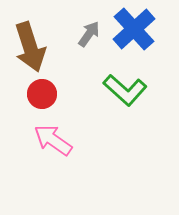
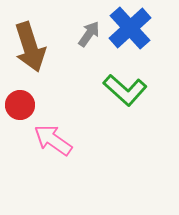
blue cross: moved 4 px left, 1 px up
red circle: moved 22 px left, 11 px down
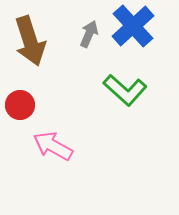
blue cross: moved 3 px right, 2 px up
gray arrow: rotated 12 degrees counterclockwise
brown arrow: moved 6 px up
pink arrow: moved 6 px down; rotated 6 degrees counterclockwise
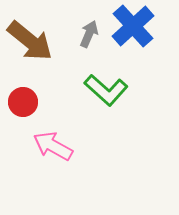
brown arrow: rotated 33 degrees counterclockwise
green L-shape: moved 19 px left
red circle: moved 3 px right, 3 px up
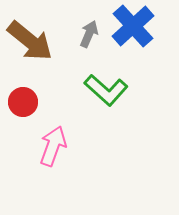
pink arrow: rotated 81 degrees clockwise
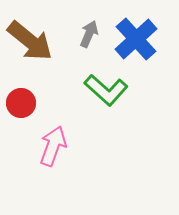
blue cross: moved 3 px right, 13 px down
red circle: moved 2 px left, 1 px down
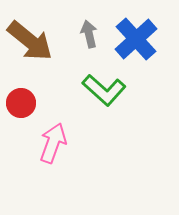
gray arrow: rotated 36 degrees counterclockwise
green L-shape: moved 2 px left
pink arrow: moved 3 px up
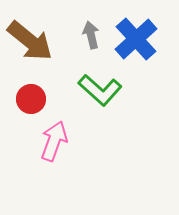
gray arrow: moved 2 px right, 1 px down
green L-shape: moved 4 px left
red circle: moved 10 px right, 4 px up
pink arrow: moved 1 px right, 2 px up
